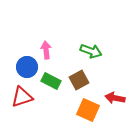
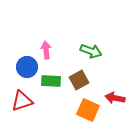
green rectangle: rotated 24 degrees counterclockwise
red triangle: moved 4 px down
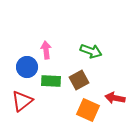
red triangle: rotated 20 degrees counterclockwise
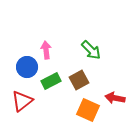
green arrow: moved 1 px up; rotated 25 degrees clockwise
green rectangle: rotated 30 degrees counterclockwise
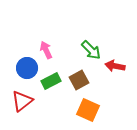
pink arrow: rotated 18 degrees counterclockwise
blue circle: moved 1 px down
red arrow: moved 32 px up
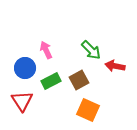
blue circle: moved 2 px left
red triangle: rotated 25 degrees counterclockwise
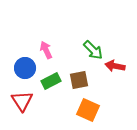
green arrow: moved 2 px right
brown square: rotated 18 degrees clockwise
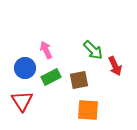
red arrow: rotated 126 degrees counterclockwise
green rectangle: moved 4 px up
orange square: rotated 20 degrees counterclockwise
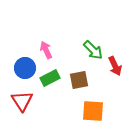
green rectangle: moved 1 px left, 1 px down
orange square: moved 5 px right, 1 px down
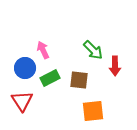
pink arrow: moved 3 px left
red arrow: rotated 24 degrees clockwise
brown square: rotated 18 degrees clockwise
orange square: rotated 10 degrees counterclockwise
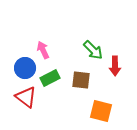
brown square: moved 2 px right
red triangle: moved 4 px right, 4 px up; rotated 20 degrees counterclockwise
orange square: moved 8 px right; rotated 20 degrees clockwise
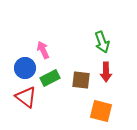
green arrow: moved 9 px right, 8 px up; rotated 25 degrees clockwise
red arrow: moved 9 px left, 6 px down
